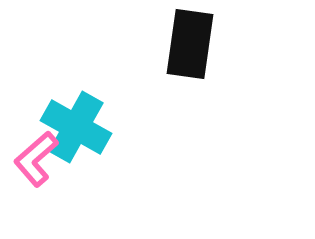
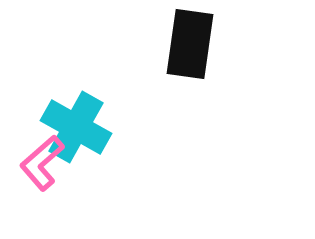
pink L-shape: moved 6 px right, 4 px down
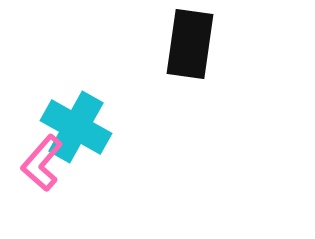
pink L-shape: rotated 8 degrees counterclockwise
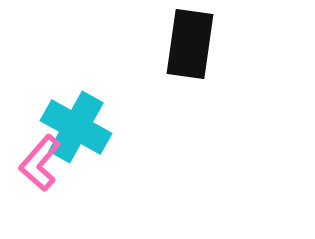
pink L-shape: moved 2 px left
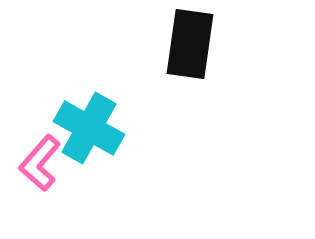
cyan cross: moved 13 px right, 1 px down
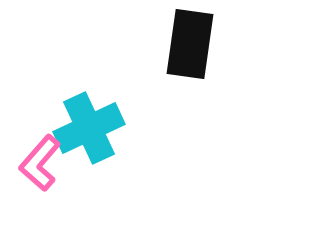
cyan cross: rotated 36 degrees clockwise
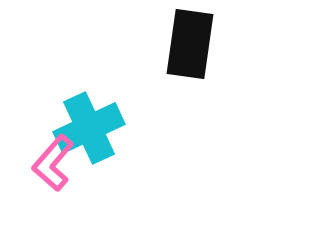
pink L-shape: moved 13 px right
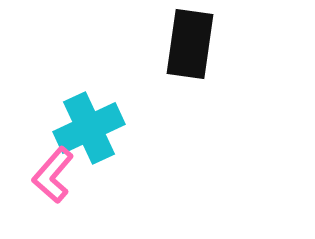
pink L-shape: moved 12 px down
